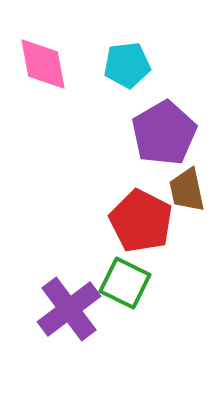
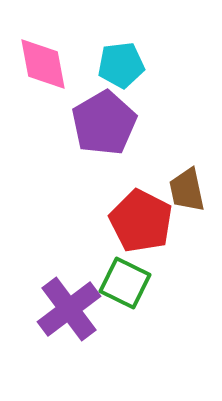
cyan pentagon: moved 6 px left
purple pentagon: moved 60 px left, 10 px up
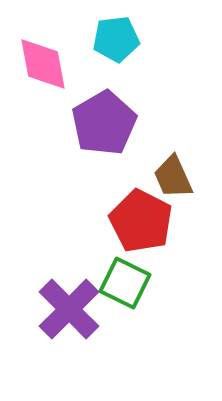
cyan pentagon: moved 5 px left, 26 px up
brown trapezoid: moved 14 px left, 13 px up; rotated 12 degrees counterclockwise
purple cross: rotated 8 degrees counterclockwise
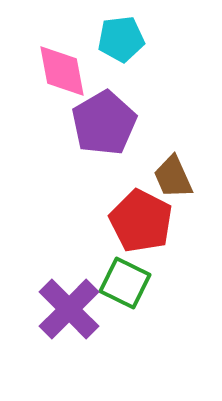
cyan pentagon: moved 5 px right
pink diamond: moved 19 px right, 7 px down
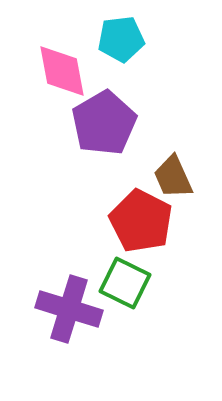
purple cross: rotated 28 degrees counterclockwise
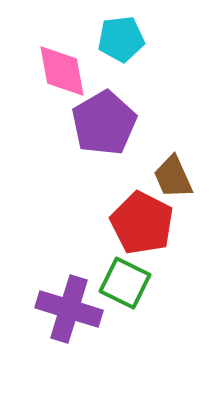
red pentagon: moved 1 px right, 2 px down
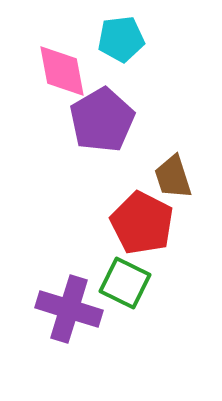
purple pentagon: moved 2 px left, 3 px up
brown trapezoid: rotated 6 degrees clockwise
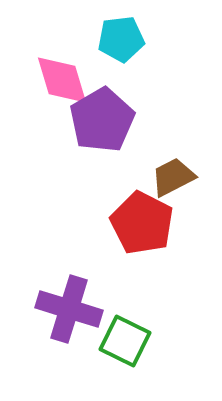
pink diamond: moved 9 px down; rotated 6 degrees counterclockwise
brown trapezoid: rotated 81 degrees clockwise
green square: moved 58 px down
